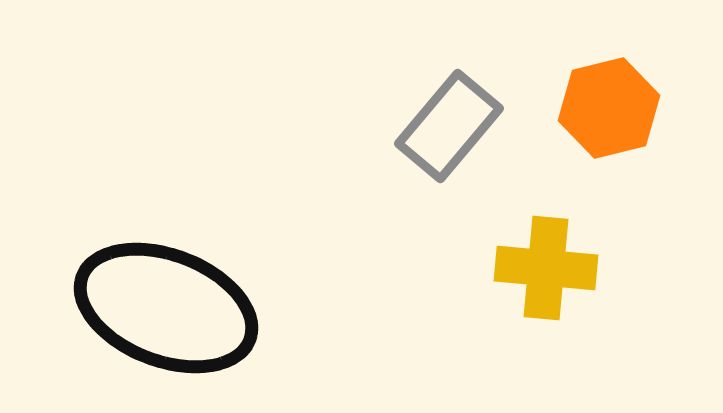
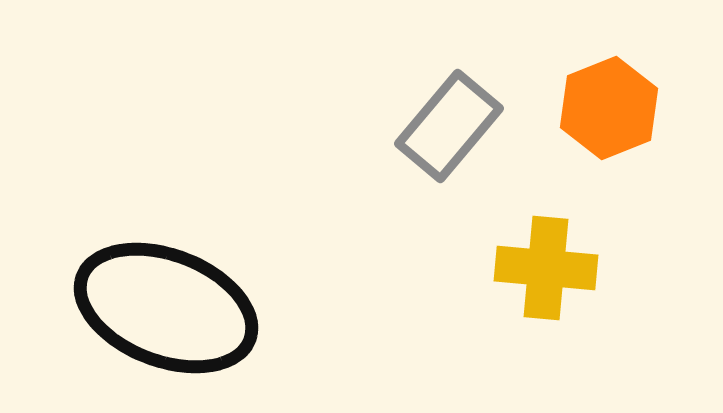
orange hexagon: rotated 8 degrees counterclockwise
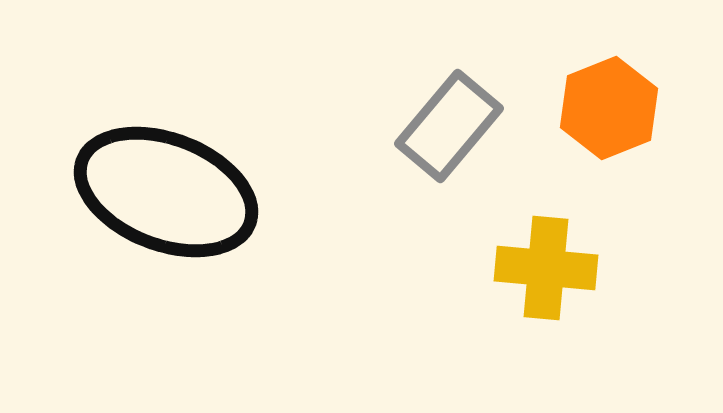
black ellipse: moved 116 px up
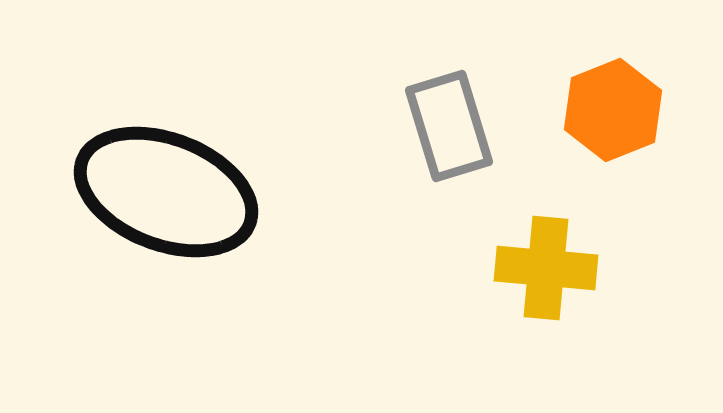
orange hexagon: moved 4 px right, 2 px down
gray rectangle: rotated 57 degrees counterclockwise
